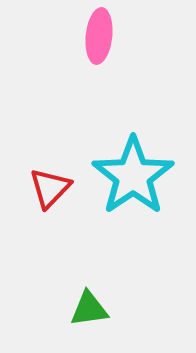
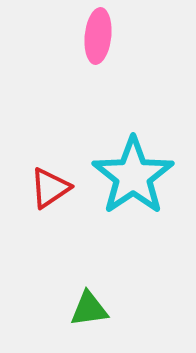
pink ellipse: moved 1 px left
red triangle: rotated 12 degrees clockwise
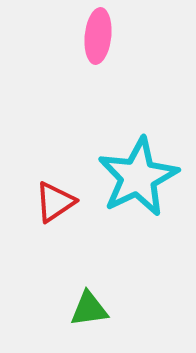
cyan star: moved 5 px right, 1 px down; rotated 8 degrees clockwise
red triangle: moved 5 px right, 14 px down
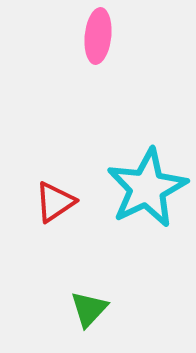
cyan star: moved 9 px right, 11 px down
green triangle: rotated 39 degrees counterclockwise
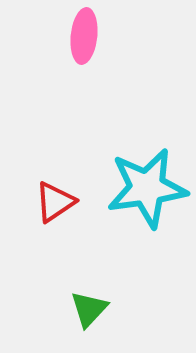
pink ellipse: moved 14 px left
cyan star: rotated 18 degrees clockwise
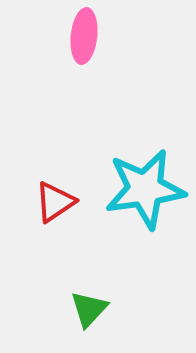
cyan star: moved 2 px left, 1 px down
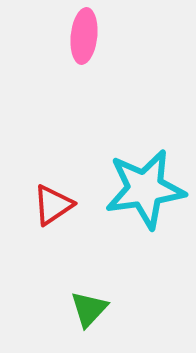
red triangle: moved 2 px left, 3 px down
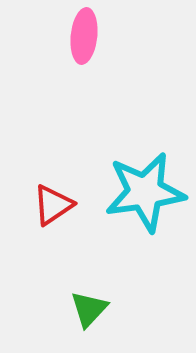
cyan star: moved 3 px down
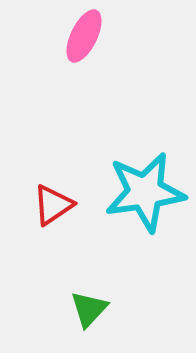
pink ellipse: rotated 20 degrees clockwise
